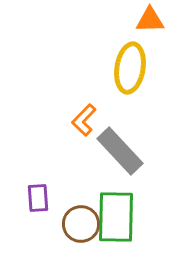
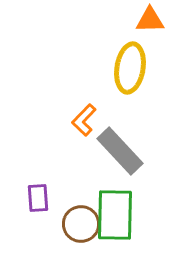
green rectangle: moved 1 px left, 2 px up
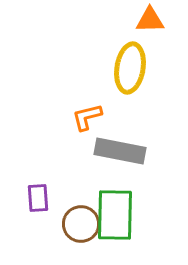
orange L-shape: moved 3 px right, 3 px up; rotated 32 degrees clockwise
gray rectangle: rotated 36 degrees counterclockwise
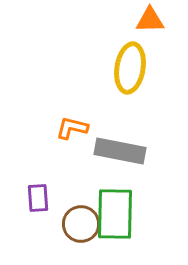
orange L-shape: moved 15 px left, 11 px down; rotated 28 degrees clockwise
green rectangle: moved 1 px up
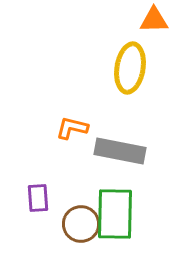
orange triangle: moved 4 px right
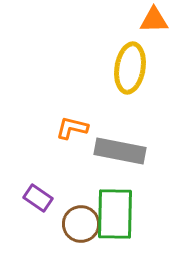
purple rectangle: rotated 52 degrees counterclockwise
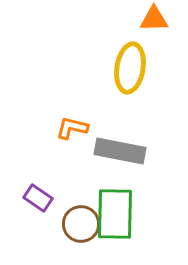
orange triangle: moved 1 px up
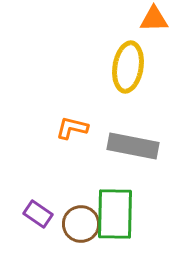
yellow ellipse: moved 2 px left, 1 px up
gray rectangle: moved 13 px right, 5 px up
purple rectangle: moved 16 px down
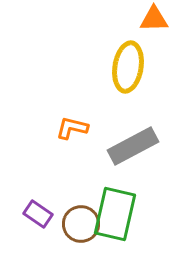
gray rectangle: rotated 39 degrees counterclockwise
green rectangle: rotated 12 degrees clockwise
